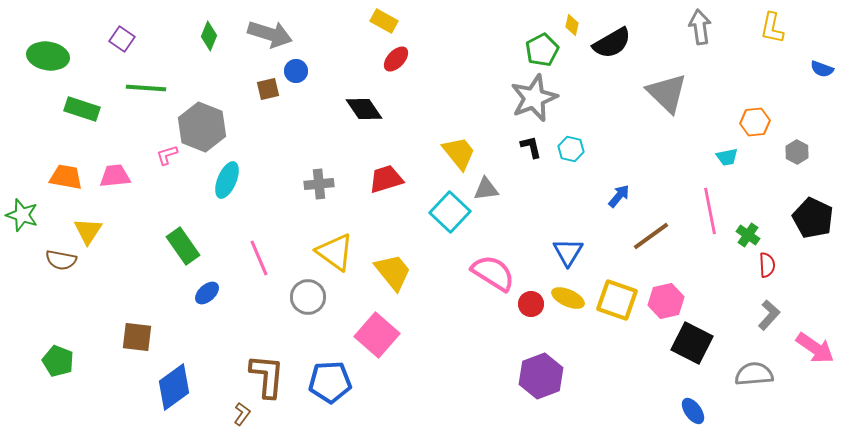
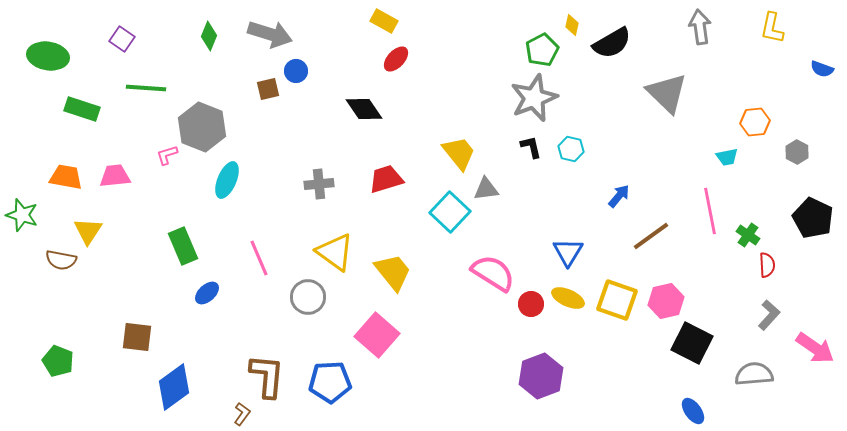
green rectangle at (183, 246): rotated 12 degrees clockwise
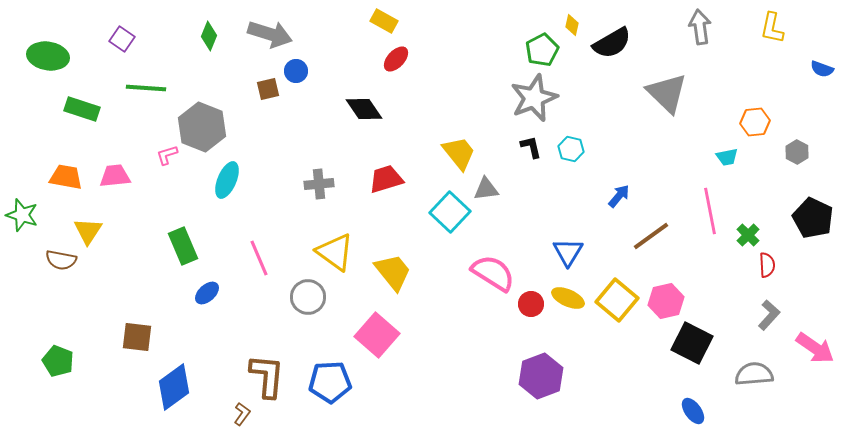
green cross at (748, 235): rotated 10 degrees clockwise
yellow square at (617, 300): rotated 21 degrees clockwise
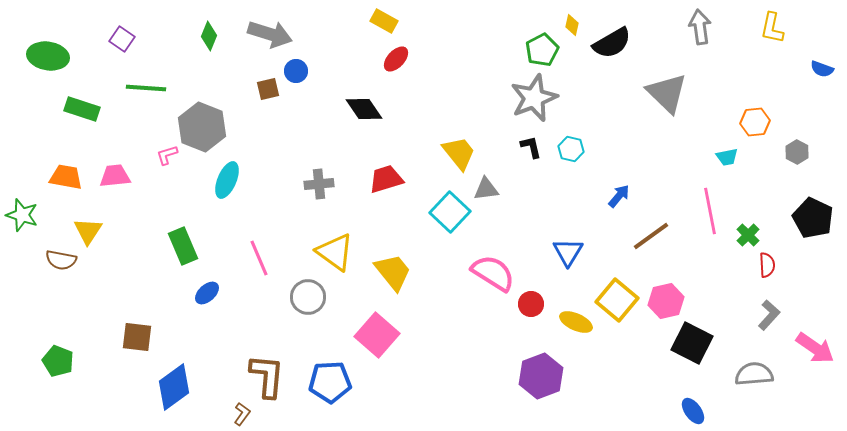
yellow ellipse at (568, 298): moved 8 px right, 24 px down
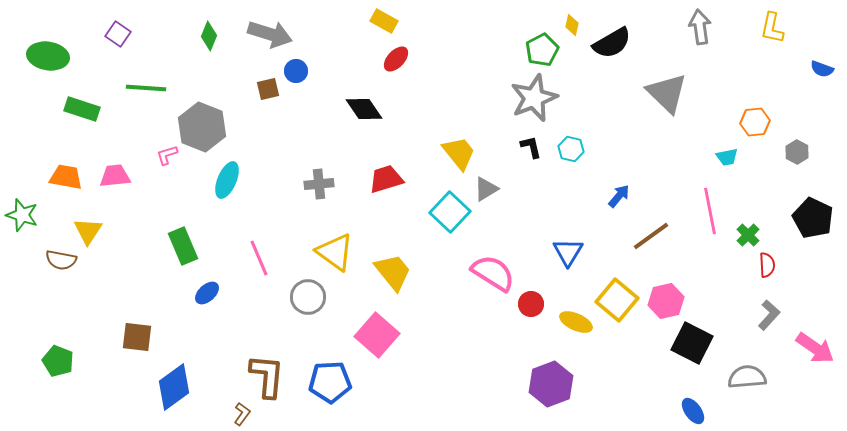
purple square at (122, 39): moved 4 px left, 5 px up
gray triangle at (486, 189): rotated 24 degrees counterclockwise
gray semicircle at (754, 374): moved 7 px left, 3 px down
purple hexagon at (541, 376): moved 10 px right, 8 px down
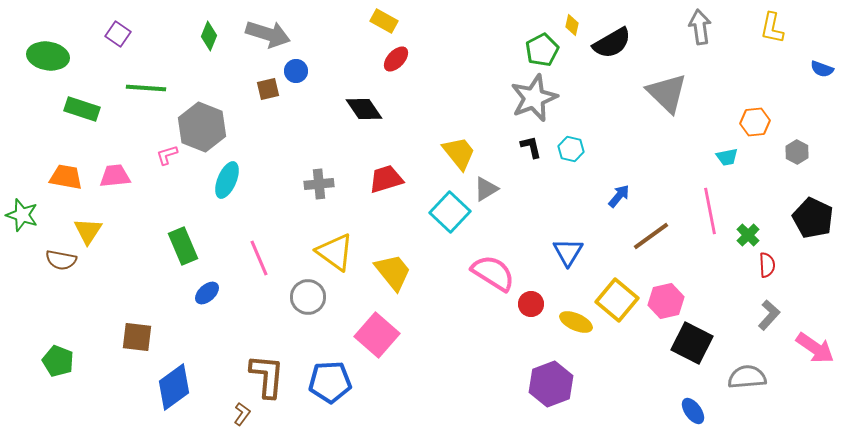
gray arrow at (270, 34): moved 2 px left
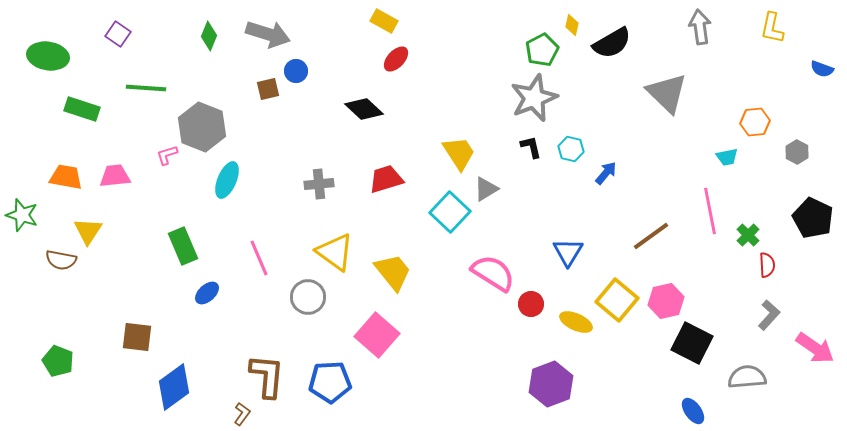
black diamond at (364, 109): rotated 12 degrees counterclockwise
yellow trapezoid at (459, 153): rotated 6 degrees clockwise
blue arrow at (619, 196): moved 13 px left, 23 px up
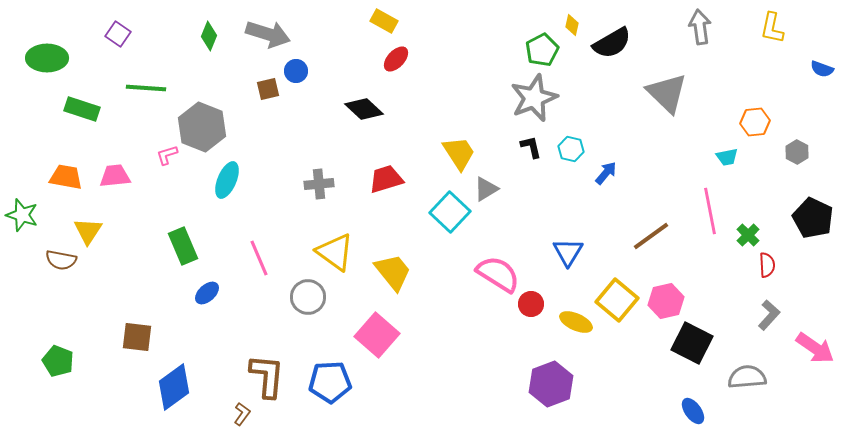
green ellipse at (48, 56): moved 1 px left, 2 px down; rotated 9 degrees counterclockwise
pink semicircle at (493, 273): moved 5 px right, 1 px down
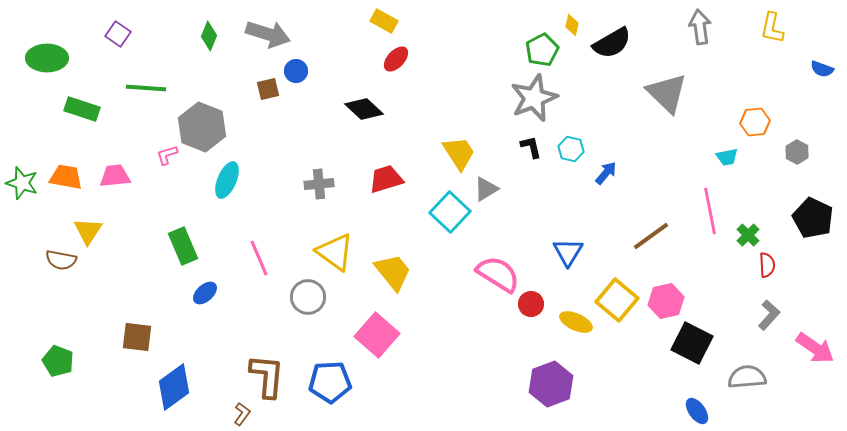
green star at (22, 215): moved 32 px up
blue ellipse at (207, 293): moved 2 px left
blue ellipse at (693, 411): moved 4 px right
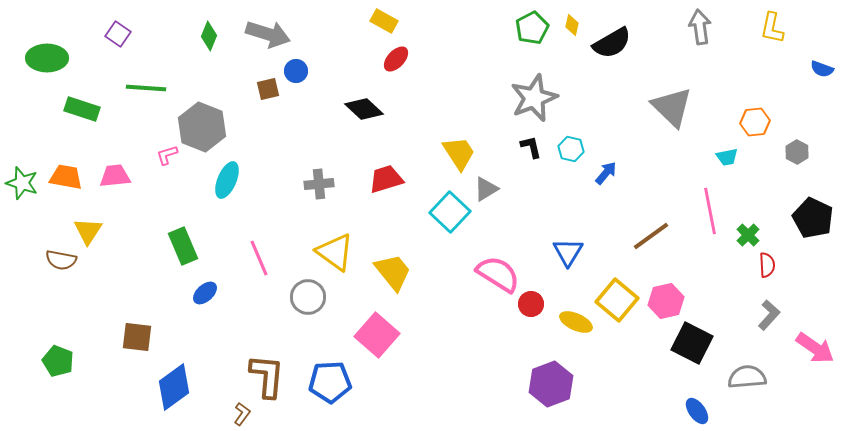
green pentagon at (542, 50): moved 10 px left, 22 px up
gray triangle at (667, 93): moved 5 px right, 14 px down
